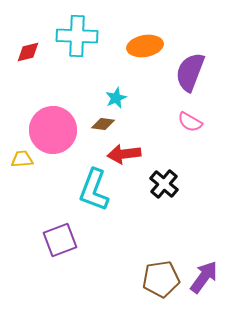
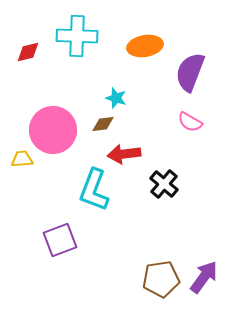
cyan star: rotated 30 degrees counterclockwise
brown diamond: rotated 15 degrees counterclockwise
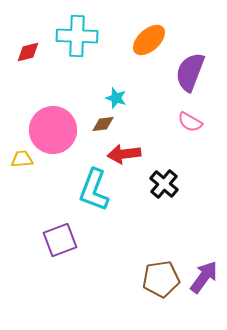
orange ellipse: moved 4 px right, 6 px up; rotated 32 degrees counterclockwise
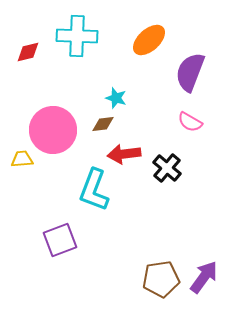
black cross: moved 3 px right, 16 px up
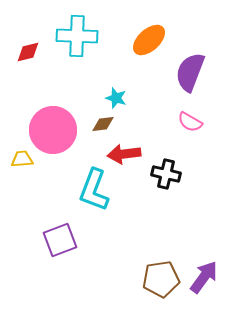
black cross: moved 1 px left, 6 px down; rotated 28 degrees counterclockwise
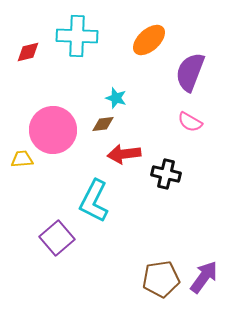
cyan L-shape: moved 11 px down; rotated 6 degrees clockwise
purple square: moved 3 px left, 2 px up; rotated 20 degrees counterclockwise
